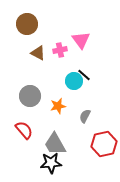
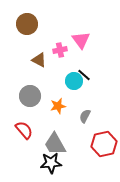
brown triangle: moved 1 px right, 7 px down
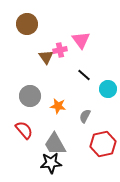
brown triangle: moved 7 px right, 3 px up; rotated 28 degrees clockwise
cyan circle: moved 34 px right, 8 px down
orange star: rotated 21 degrees clockwise
red hexagon: moved 1 px left
